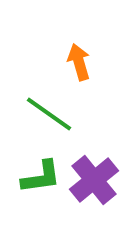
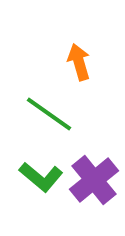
green L-shape: rotated 48 degrees clockwise
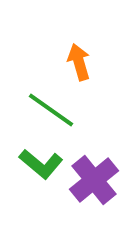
green line: moved 2 px right, 4 px up
green L-shape: moved 13 px up
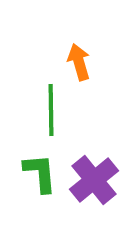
green line: rotated 54 degrees clockwise
green L-shape: moved 1 px left, 9 px down; rotated 135 degrees counterclockwise
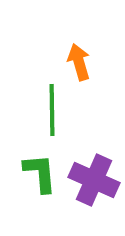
green line: moved 1 px right
purple cross: rotated 27 degrees counterclockwise
